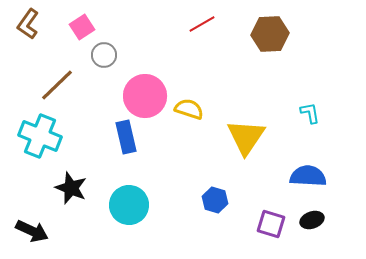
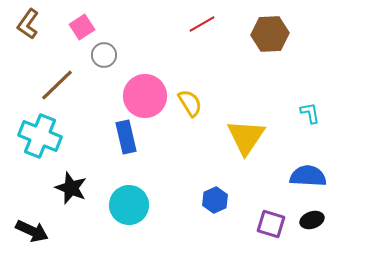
yellow semicircle: moved 1 px right, 6 px up; rotated 40 degrees clockwise
blue hexagon: rotated 20 degrees clockwise
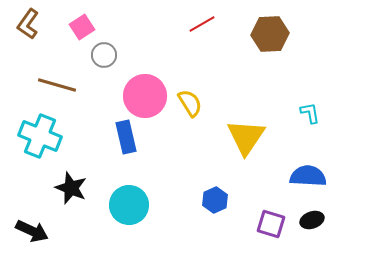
brown line: rotated 60 degrees clockwise
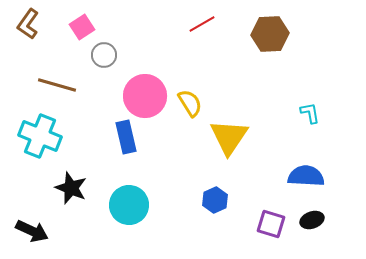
yellow triangle: moved 17 px left
blue semicircle: moved 2 px left
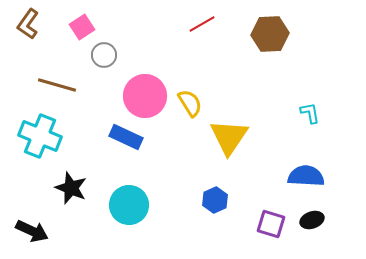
blue rectangle: rotated 52 degrees counterclockwise
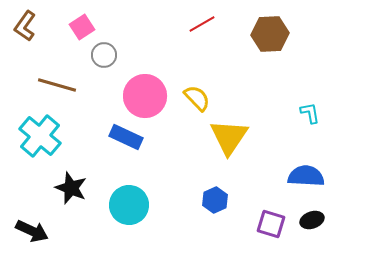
brown L-shape: moved 3 px left, 2 px down
yellow semicircle: moved 7 px right, 5 px up; rotated 12 degrees counterclockwise
cyan cross: rotated 18 degrees clockwise
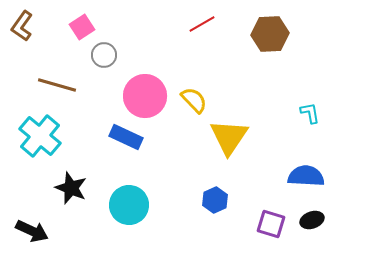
brown L-shape: moved 3 px left
yellow semicircle: moved 3 px left, 2 px down
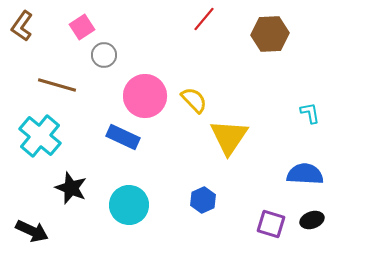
red line: moved 2 px right, 5 px up; rotated 20 degrees counterclockwise
blue rectangle: moved 3 px left
blue semicircle: moved 1 px left, 2 px up
blue hexagon: moved 12 px left
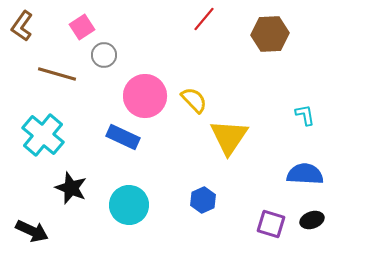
brown line: moved 11 px up
cyan L-shape: moved 5 px left, 2 px down
cyan cross: moved 3 px right, 1 px up
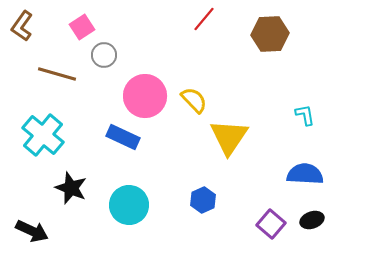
purple square: rotated 24 degrees clockwise
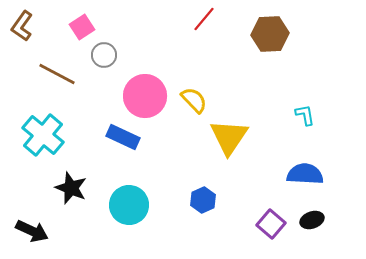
brown line: rotated 12 degrees clockwise
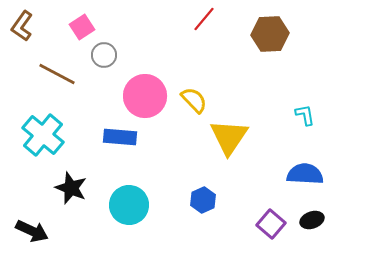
blue rectangle: moved 3 px left; rotated 20 degrees counterclockwise
